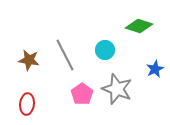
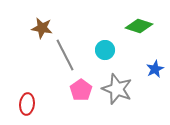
brown star: moved 13 px right, 32 px up
pink pentagon: moved 1 px left, 4 px up
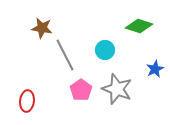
red ellipse: moved 3 px up
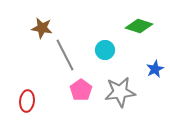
gray star: moved 3 px right, 3 px down; rotated 28 degrees counterclockwise
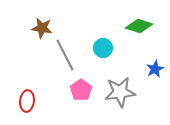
cyan circle: moved 2 px left, 2 px up
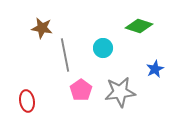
gray line: rotated 16 degrees clockwise
red ellipse: rotated 15 degrees counterclockwise
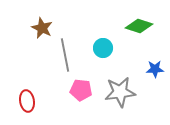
brown star: rotated 15 degrees clockwise
blue star: rotated 24 degrees clockwise
pink pentagon: rotated 30 degrees counterclockwise
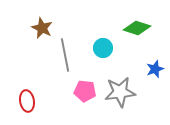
green diamond: moved 2 px left, 2 px down
blue star: rotated 18 degrees counterclockwise
pink pentagon: moved 4 px right, 1 px down
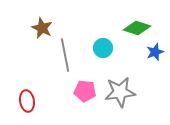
blue star: moved 17 px up
